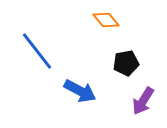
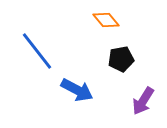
black pentagon: moved 5 px left, 4 px up
blue arrow: moved 3 px left, 1 px up
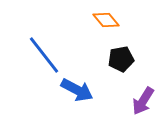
blue line: moved 7 px right, 4 px down
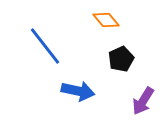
blue line: moved 1 px right, 9 px up
black pentagon: rotated 15 degrees counterclockwise
blue arrow: moved 1 px right, 1 px down; rotated 16 degrees counterclockwise
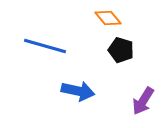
orange diamond: moved 2 px right, 2 px up
blue line: rotated 36 degrees counterclockwise
black pentagon: moved 9 px up; rotated 30 degrees counterclockwise
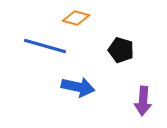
orange diamond: moved 32 px left; rotated 36 degrees counterclockwise
blue arrow: moved 4 px up
purple arrow: rotated 28 degrees counterclockwise
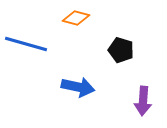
blue line: moved 19 px left, 2 px up
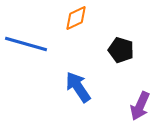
orange diamond: rotated 40 degrees counterclockwise
blue arrow: rotated 136 degrees counterclockwise
purple arrow: moved 3 px left, 5 px down; rotated 20 degrees clockwise
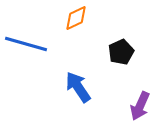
black pentagon: moved 2 px down; rotated 30 degrees clockwise
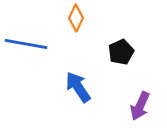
orange diamond: rotated 40 degrees counterclockwise
blue line: rotated 6 degrees counterclockwise
